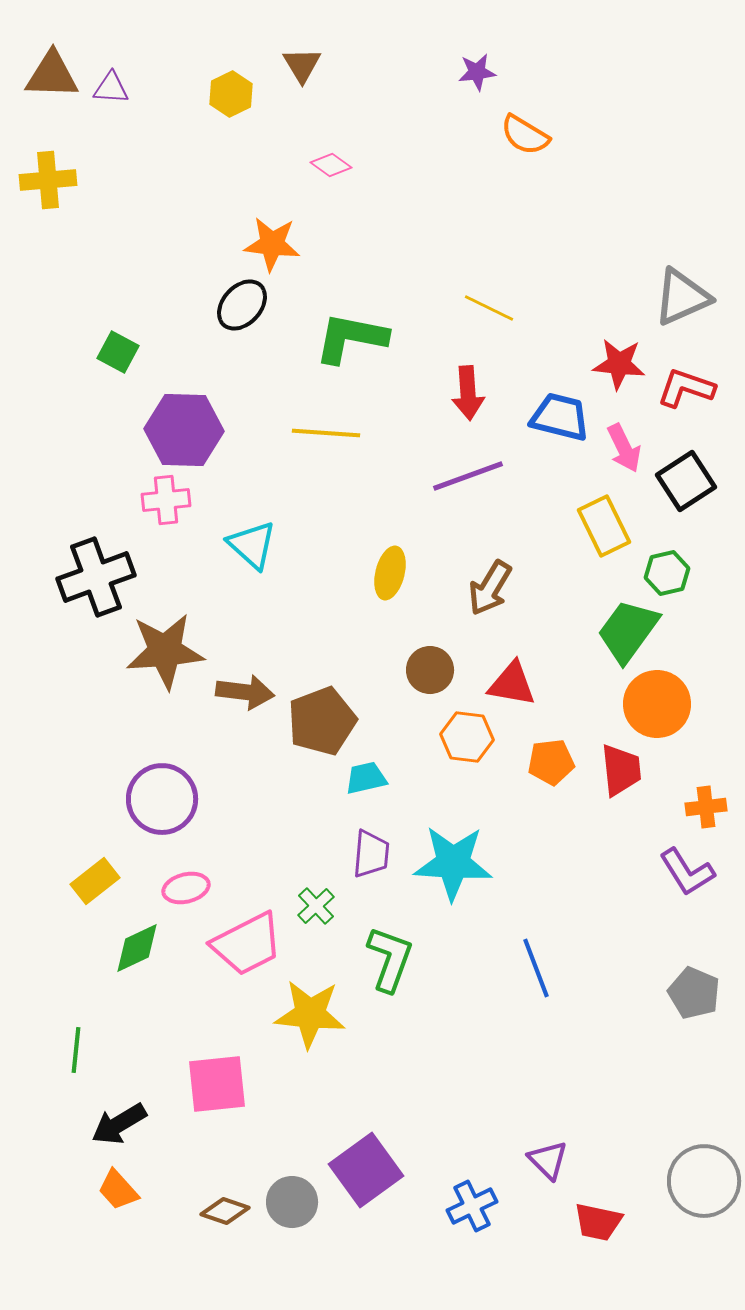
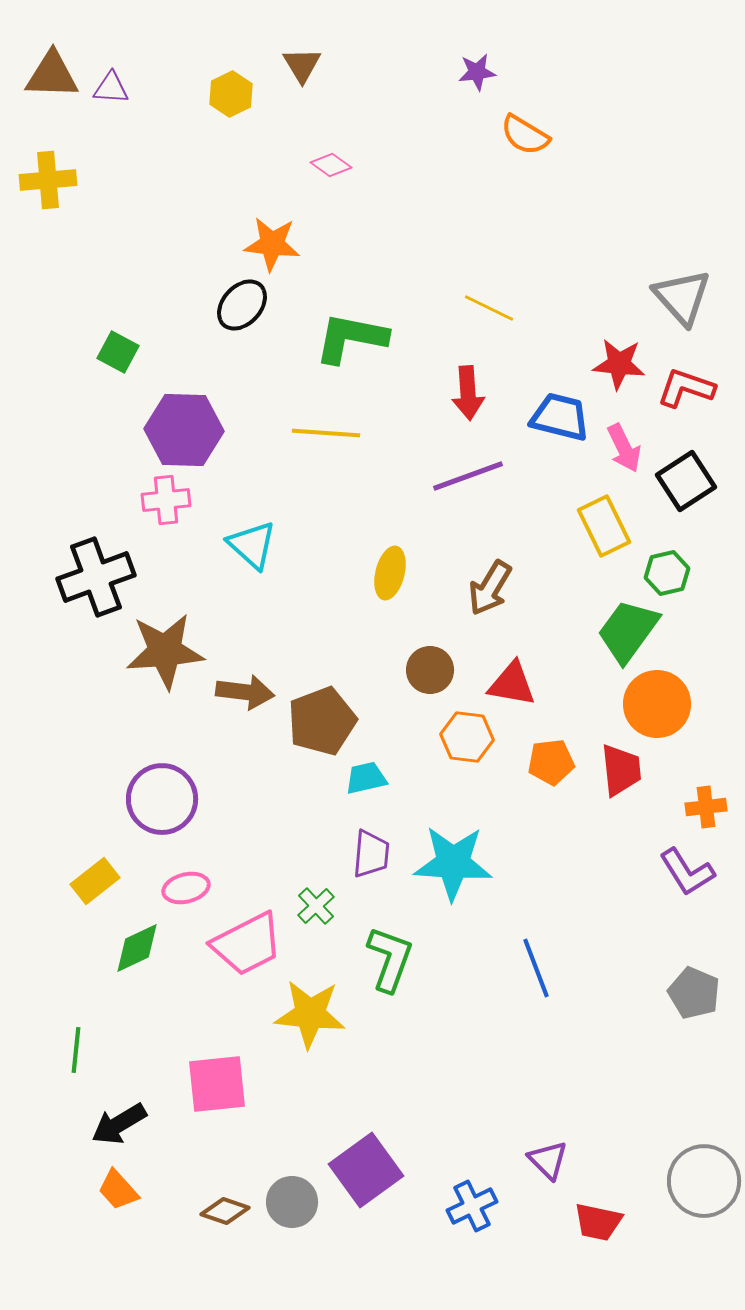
gray triangle at (682, 297): rotated 48 degrees counterclockwise
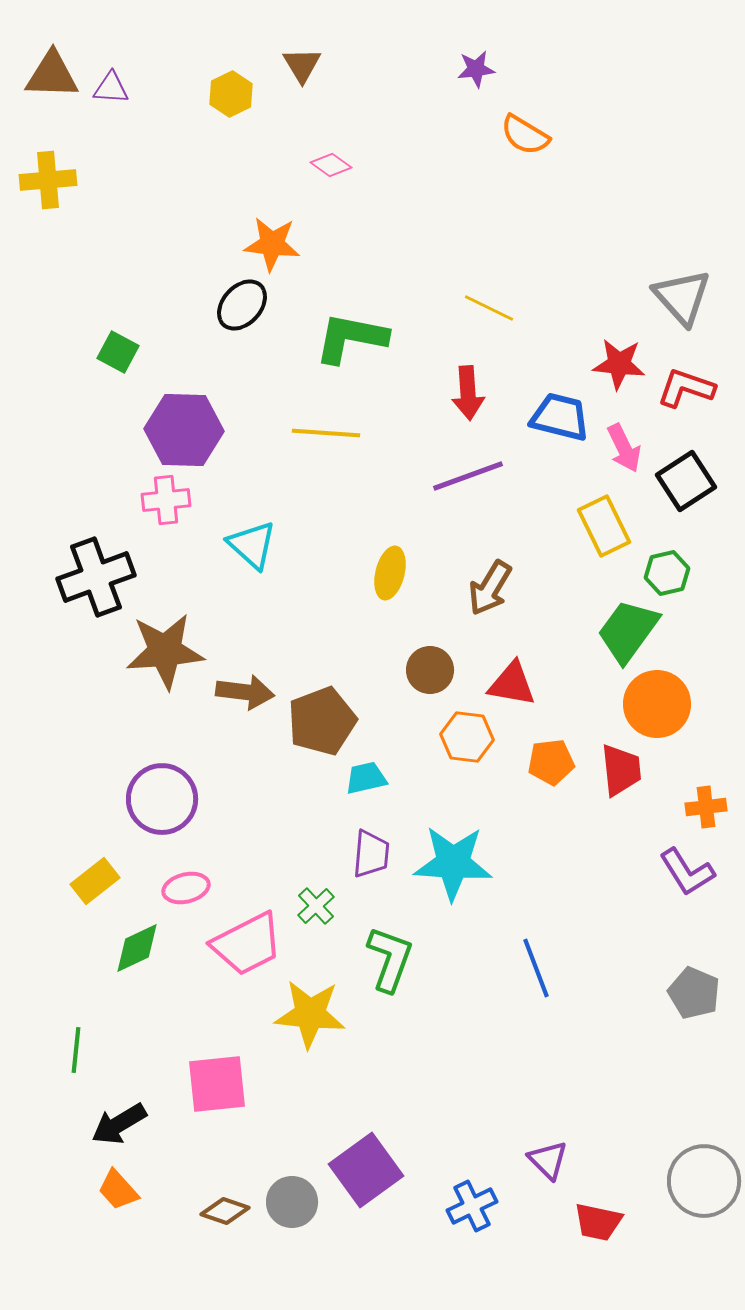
purple star at (477, 72): moved 1 px left, 3 px up
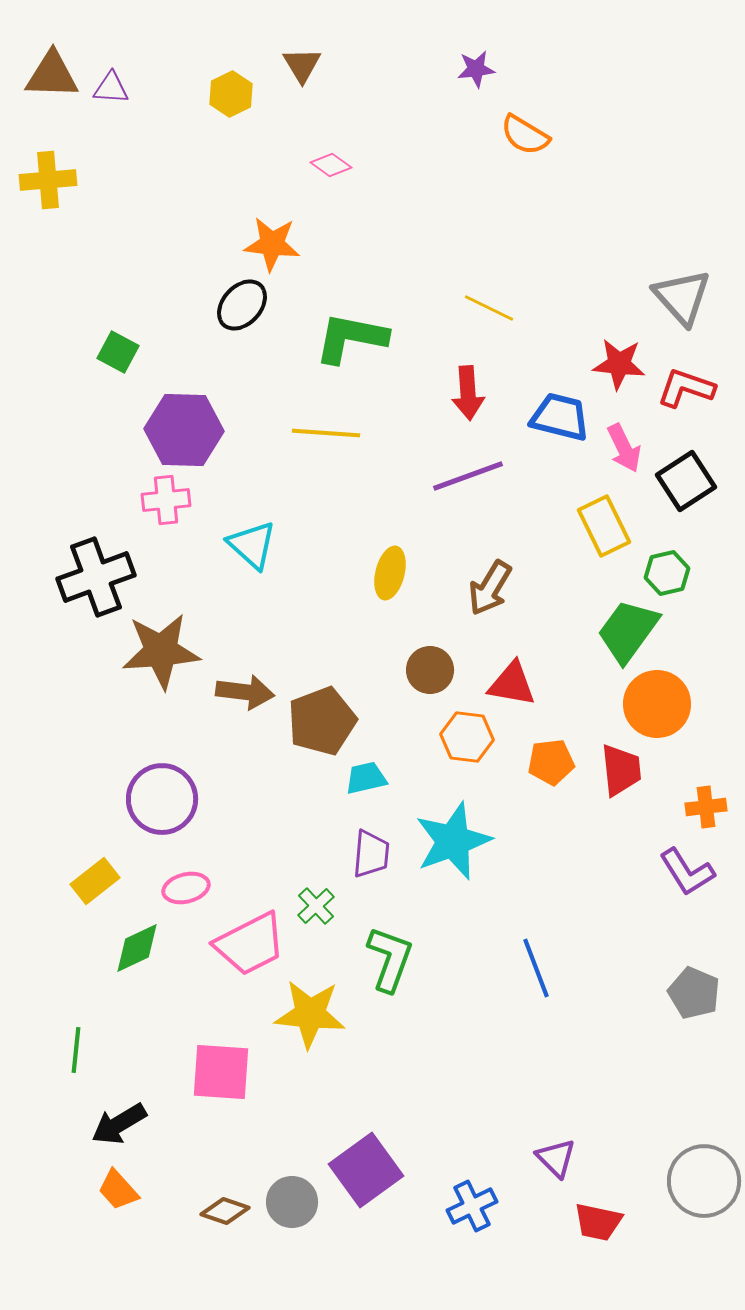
brown star at (165, 651): moved 4 px left
cyan star at (453, 863): moved 22 px up; rotated 24 degrees counterclockwise
pink trapezoid at (247, 944): moved 3 px right
pink square at (217, 1084): moved 4 px right, 12 px up; rotated 10 degrees clockwise
purple triangle at (548, 1160): moved 8 px right, 2 px up
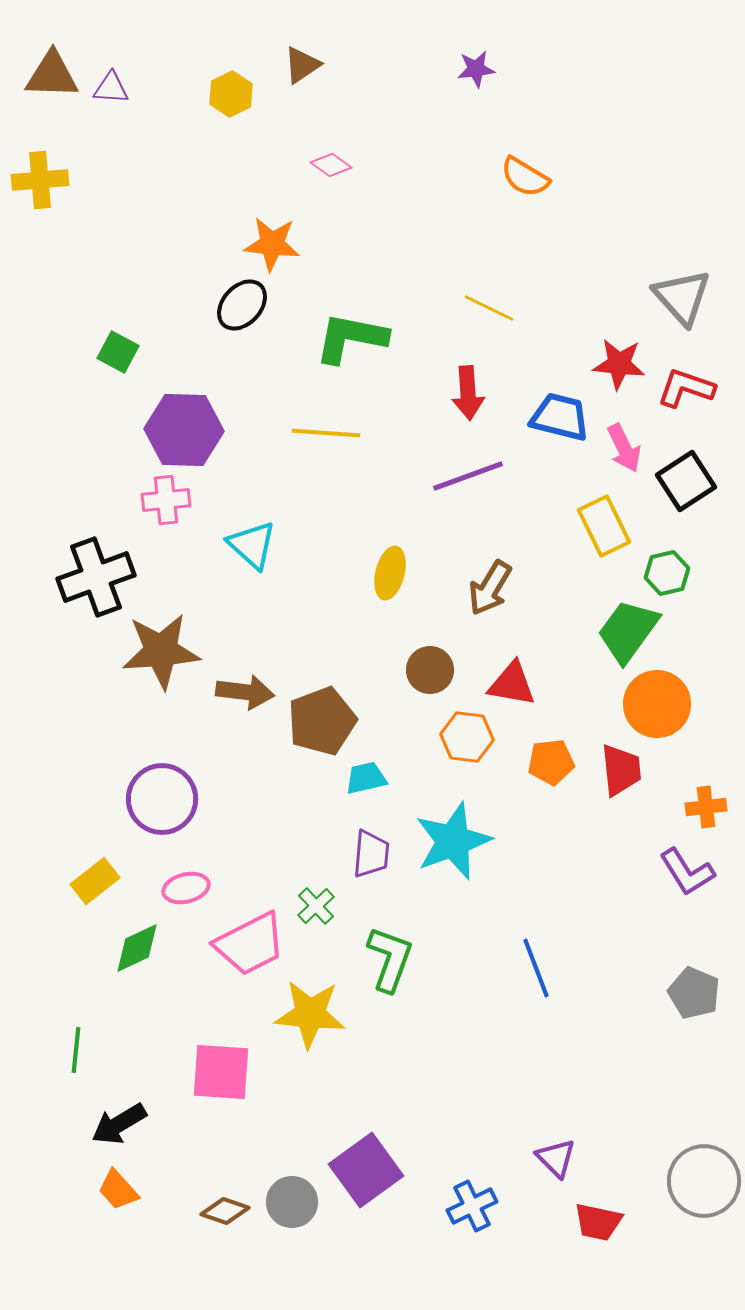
brown triangle at (302, 65): rotated 27 degrees clockwise
orange semicircle at (525, 135): moved 42 px down
yellow cross at (48, 180): moved 8 px left
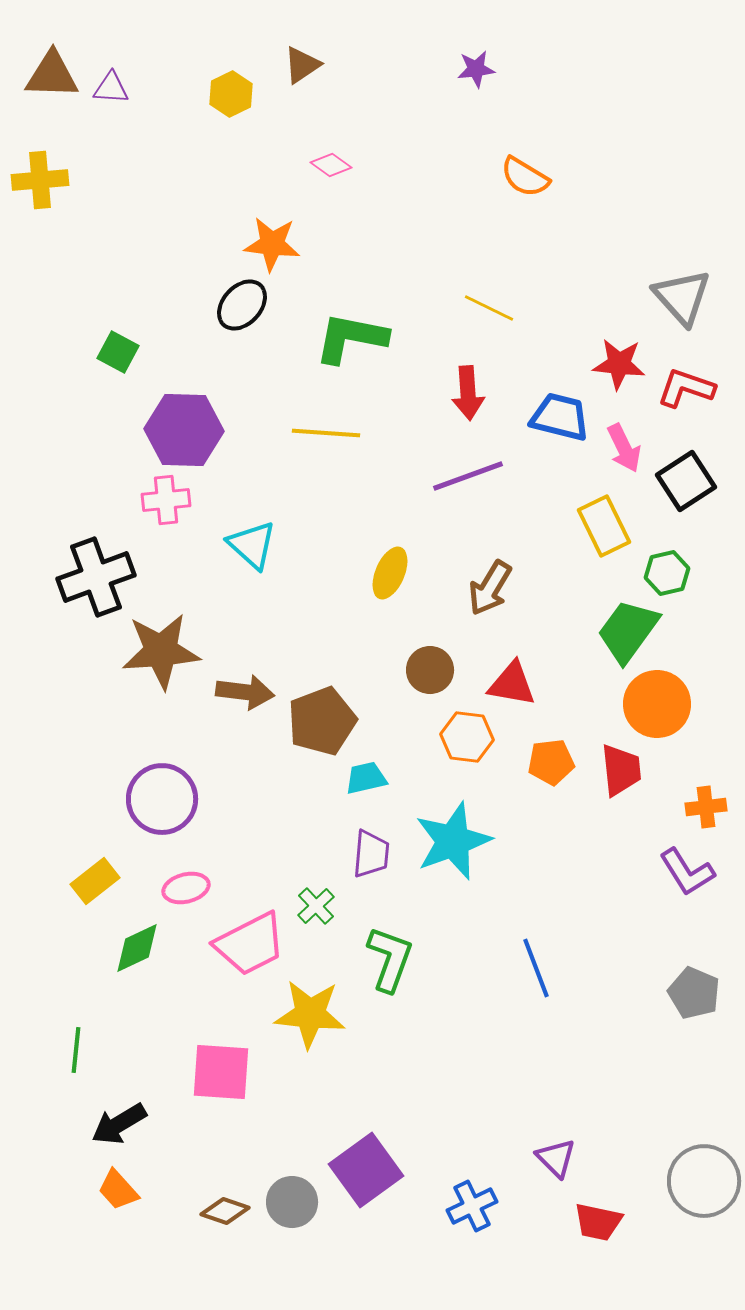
yellow ellipse at (390, 573): rotated 9 degrees clockwise
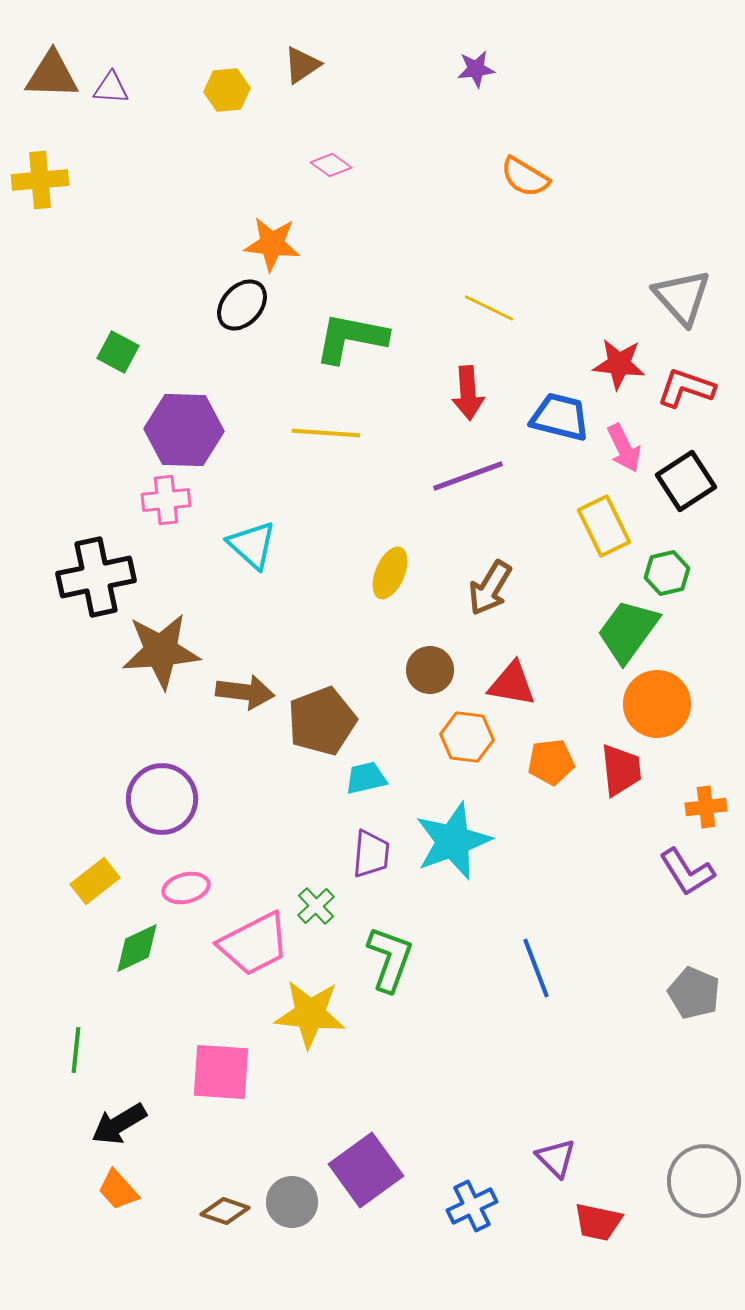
yellow hexagon at (231, 94): moved 4 px left, 4 px up; rotated 21 degrees clockwise
black cross at (96, 577): rotated 8 degrees clockwise
pink trapezoid at (250, 944): moved 4 px right
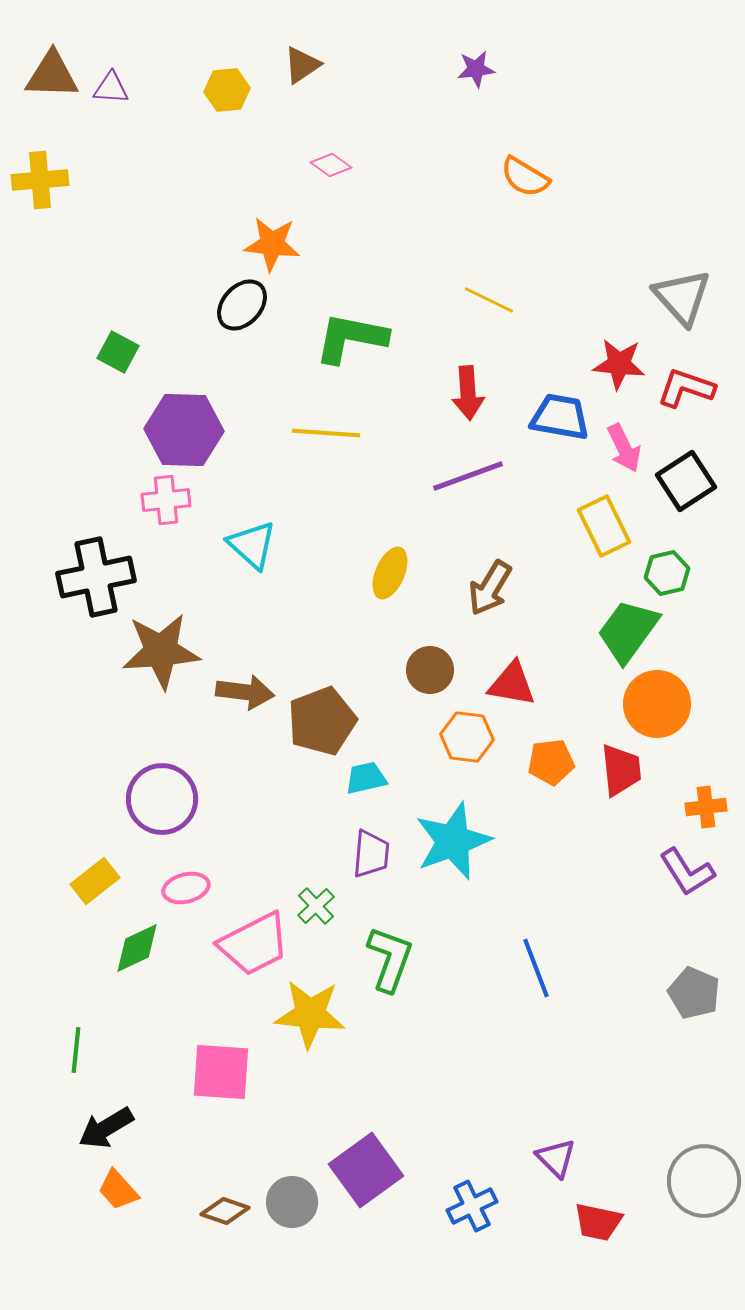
yellow line at (489, 308): moved 8 px up
blue trapezoid at (560, 417): rotated 4 degrees counterclockwise
black arrow at (119, 1124): moved 13 px left, 4 px down
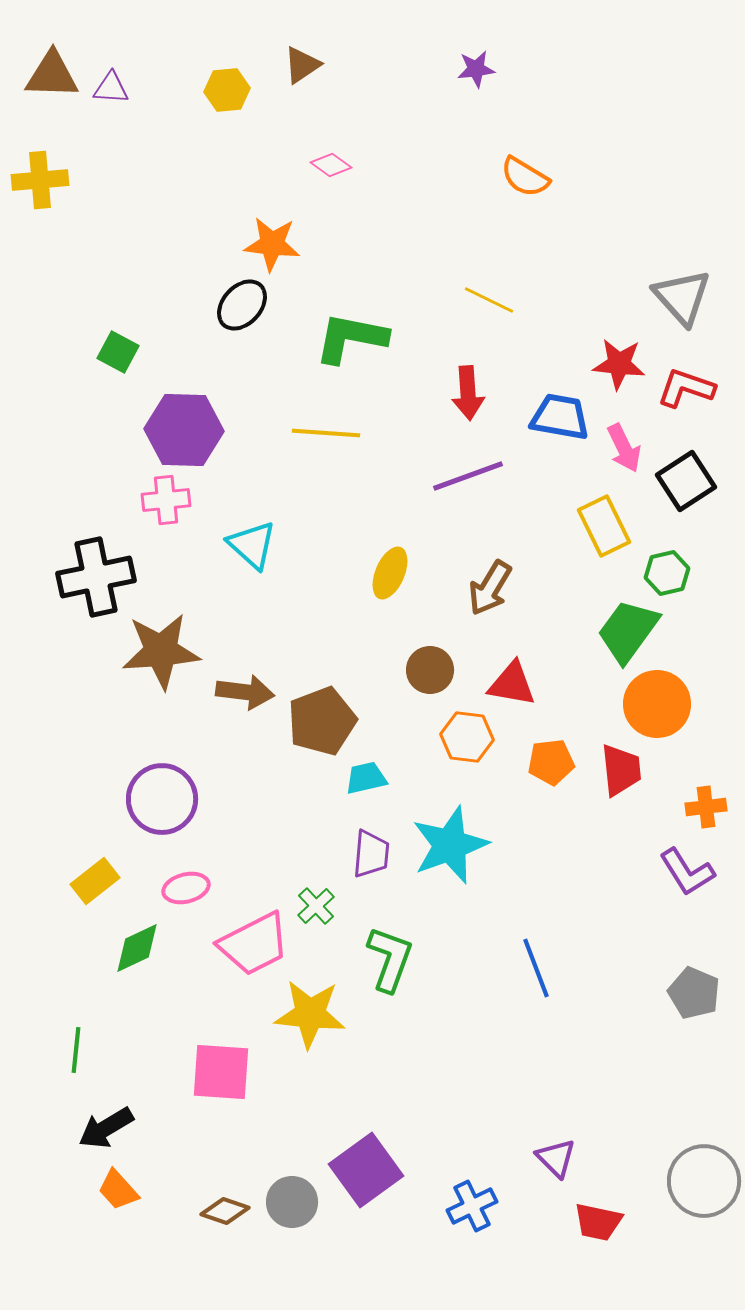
cyan star at (453, 841): moved 3 px left, 4 px down
